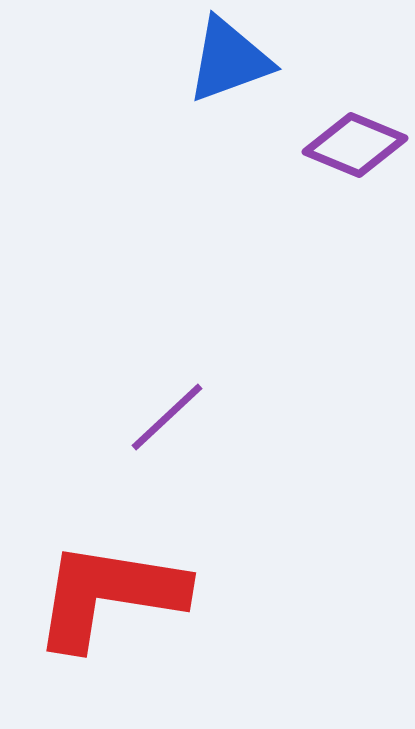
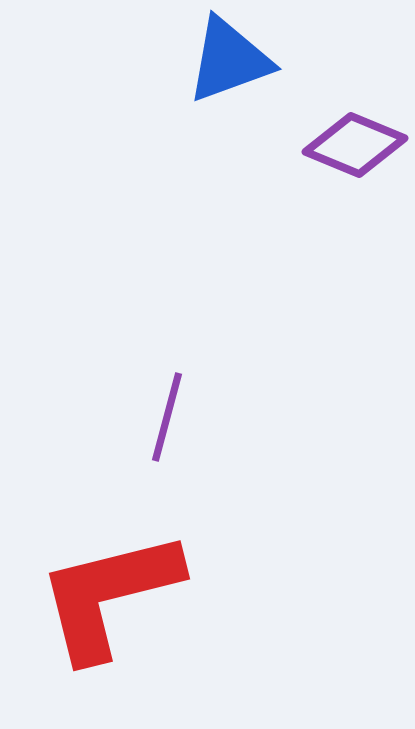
purple line: rotated 32 degrees counterclockwise
red L-shape: rotated 23 degrees counterclockwise
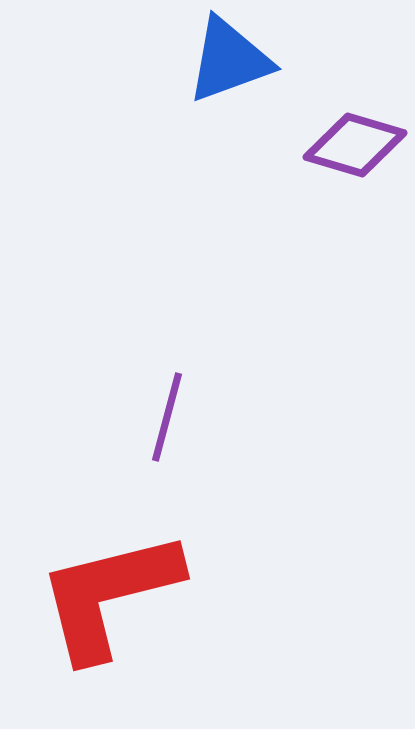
purple diamond: rotated 6 degrees counterclockwise
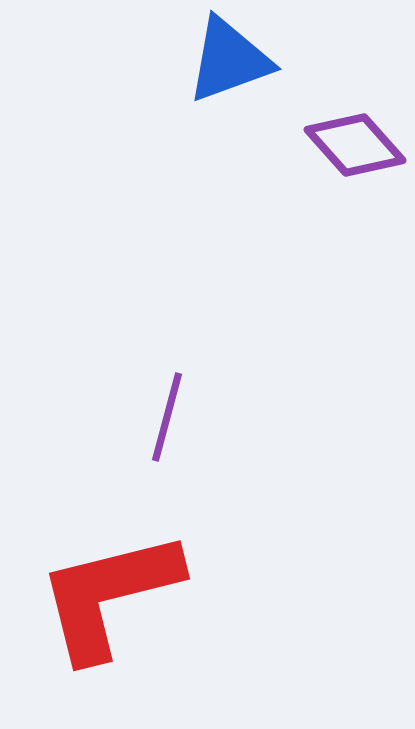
purple diamond: rotated 32 degrees clockwise
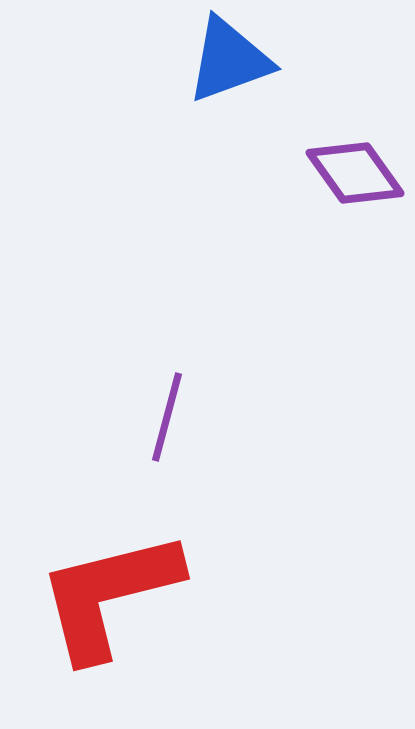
purple diamond: moved 28 px down; rotated 6 degrees clockwise
